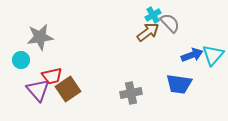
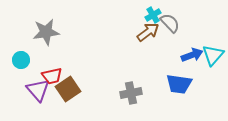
gray star: moved 6 px right, 5 px up
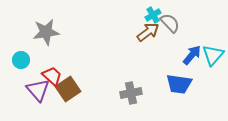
blue arrow: rotated 30 degrees counterclockwise
red trapezoid: rotated 125 degrees counterclockwise
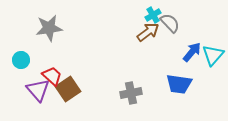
gray star: moved 3 px right, 4 px up
blue arrow: moved 3 px up
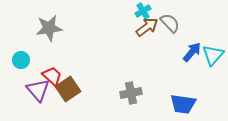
cyan cross: moved 10 px left, 4 px up
brown arrow: moved 1 px left, 5 px up
blue trapezoid: moved 4 px right, 20 px down
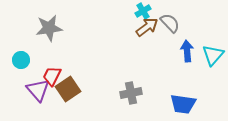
blue arrow: moved 5 px left, 1 px up; rotated 45 degrees counterclockwise
red trapezoid: rotated 105 degrees counterclockwise
